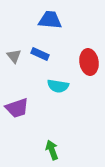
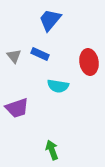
blue trapezoid: rotated 55 degrees counterclockwise
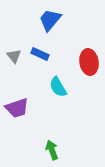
cyan semicircle: moved 1 px down; rotated 50 degrees clockwise
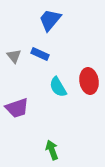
red ellipse: moved 19 px down
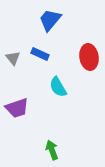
gray triangle: moved 1 px left, 2 px down
red ellipse: moved 24 px up
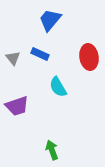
purple trapezoid: moved 2 px up
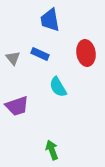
blue trapezoid: rotated 50 degrees counterclockwise
red ellipse: moved 3 px left, 4 px up
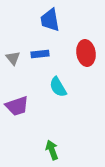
blue rectangle: rotated 30 degrees counterclockwise
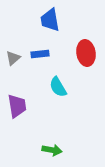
gray triangle: rotated 28 degrees clockwise
purple trapezoid: rotated 80 degrees counterclockwise
green arrow: rotated 120 degrees clockwise
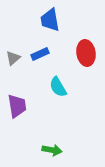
blue rectangle: rotated 18 degrees counterclockwise
